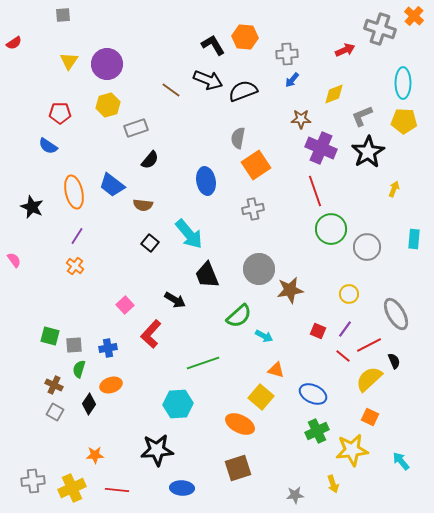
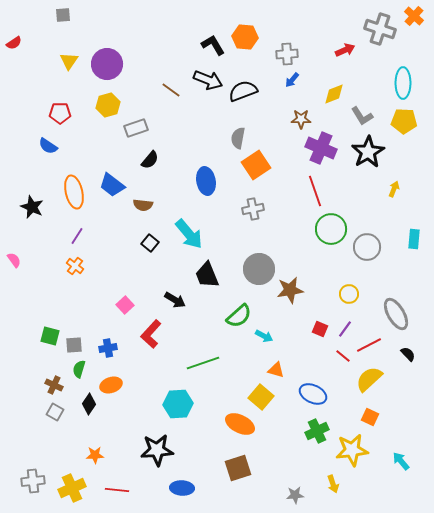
gray L-shape at (362, 116): rotated 100 degrees counterclockwise
red square at (318, 331): moved 2 px right, 2 px up
black semicircle at (394, 361): moved 14 px right, 7 px up; rotated 21 degrees counterclockwise
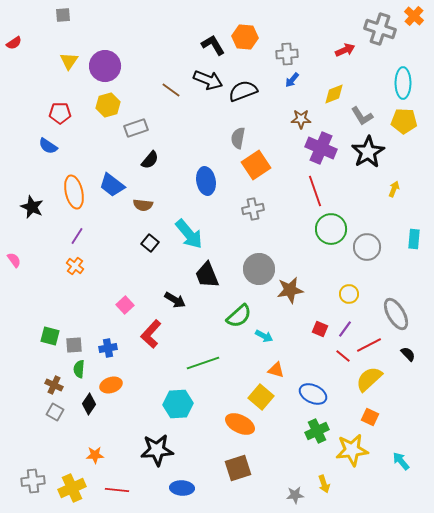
purple circle at (107, 64): moved 2 px left, 2 px down
green semicircle at (79, 369): rotated 12 degrees counterclockwise
yellow arrow at (333, 484): moved 9 px left
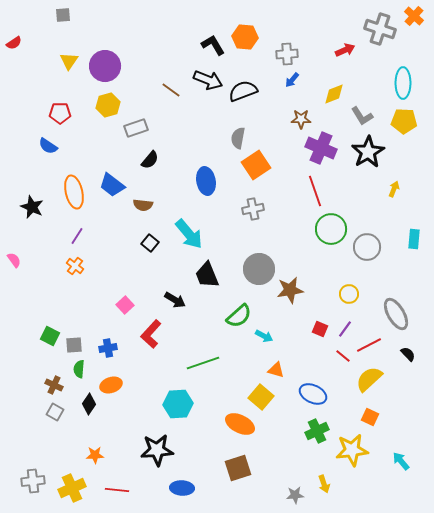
green square at (50, 336): rotated 12 degrees clockwise
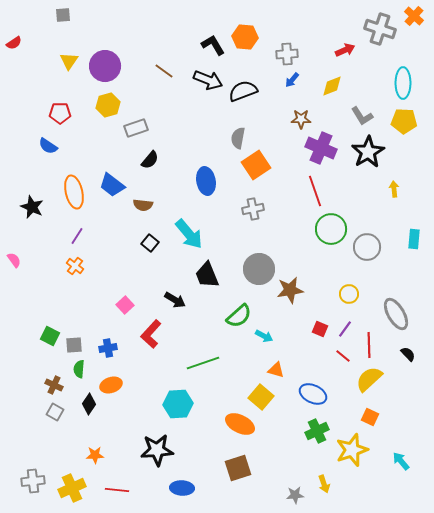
brown line at (171, 90): moved 7 px left, 19 px up
yellow diamond at (334, 94): moved 2 px left, 8 px up
yellow arrow at (394, 189): rotated 28 degrees counterclockwise
red line at (369, 345): rotated 65 degrees counterclockwise
yellow star at (352, 450): rotated 12 degrees counterclockwise
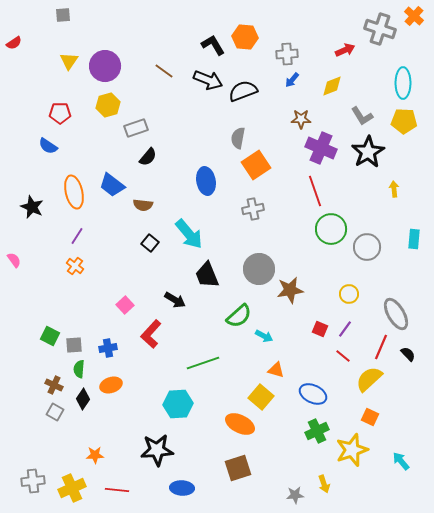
black semicircle at (150, 160): moved 2 px left, 3 px up
red line at (369, 345): moved 12 px right, 2 px down; rotated 25 degrees clockwise
black diamond at (89, 404): moved 6 px left, 5 px up
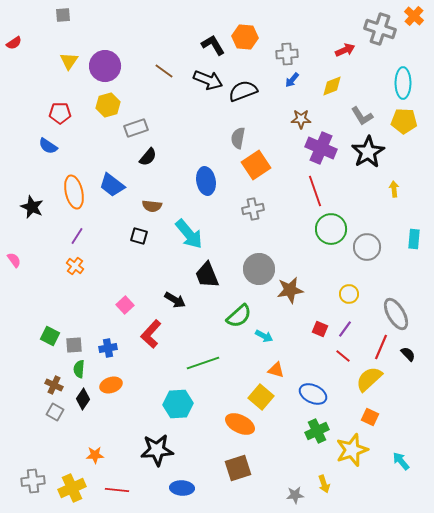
brown semicircle at (143, 205): moved 9 px right, 1 px down
black square at (150, 243): moved 11 px left, 7 px up; rotated 24 degrees counterclockwise
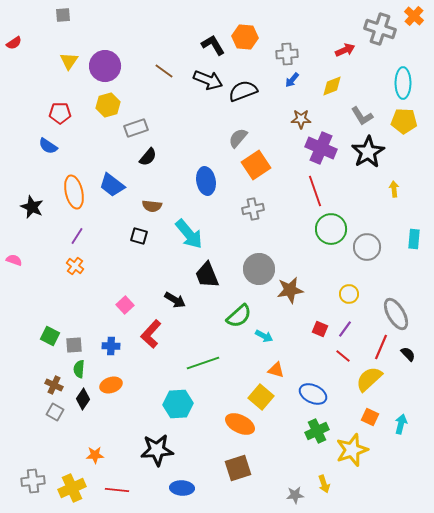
gray semicircle at (238, 138): rotated 30 degrees clockwise
pink semicircle at (14, 260): rotated 35 degrees counterclockwise
blue cross at (108, 348): moved 3 px right, 2 px up; rotated 12 degrees clockwise
cyan arrow at (401, 461): moved 37 px up; rotated 54 degrees clockwise
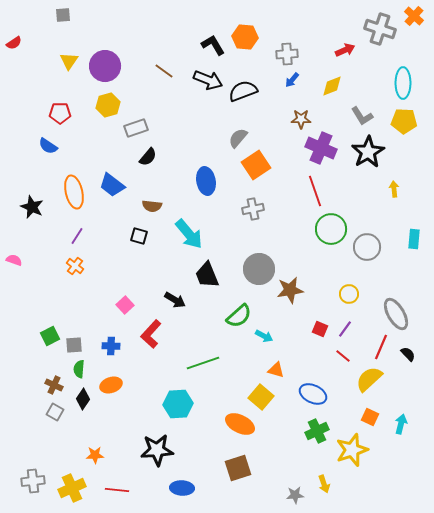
green square at (50, 336): rotated 36 degrees clockwise
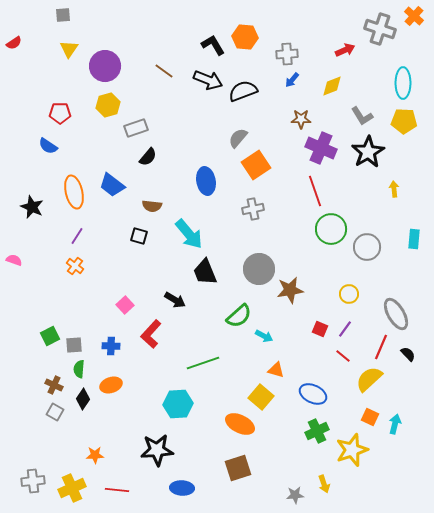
yellow triangle at (69, 61): moved 12 px up
black trapezoid at (207, 275): moved 2 px left, 3 px up
cyan arrow at (401, 424): moved 6 px left
